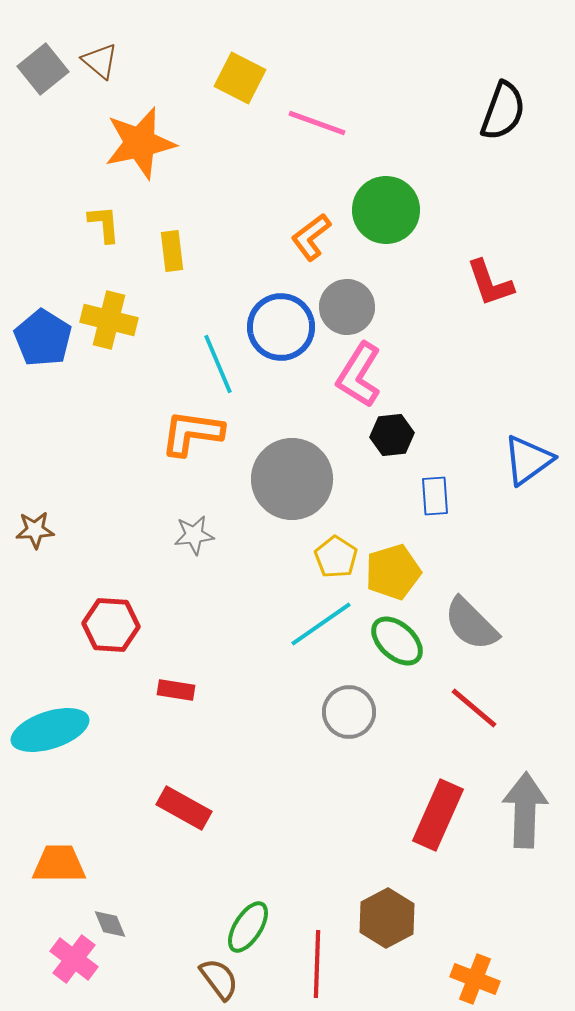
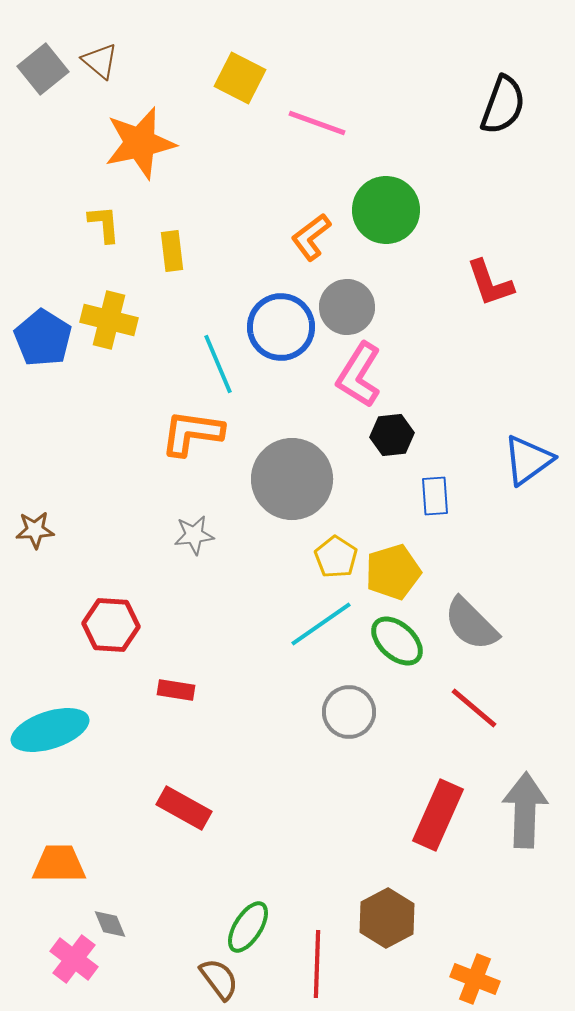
black semicircle at (503, 111): moved 6 px up
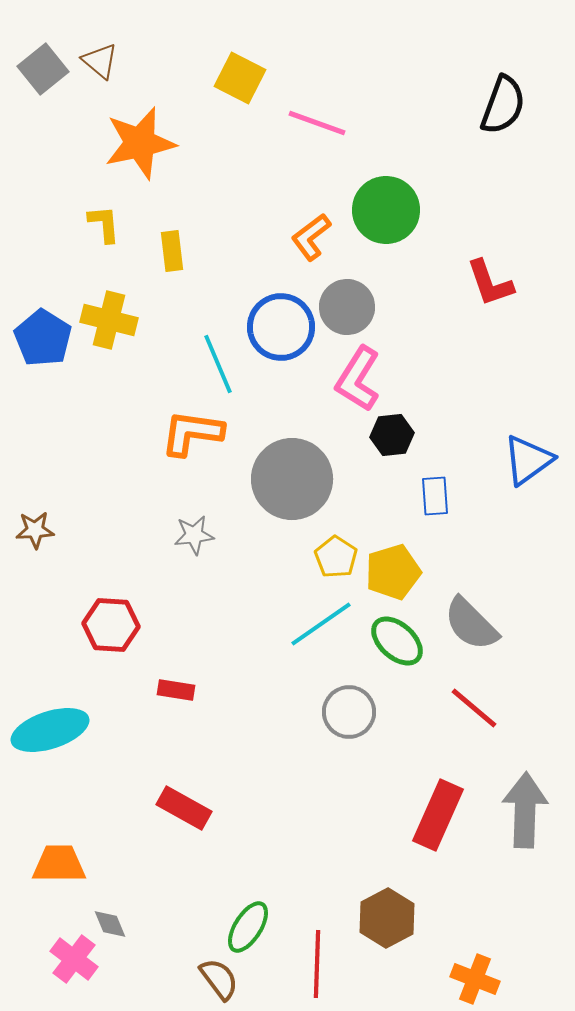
pink L-shape at (359, 375): moved 1 px left, 4 px down
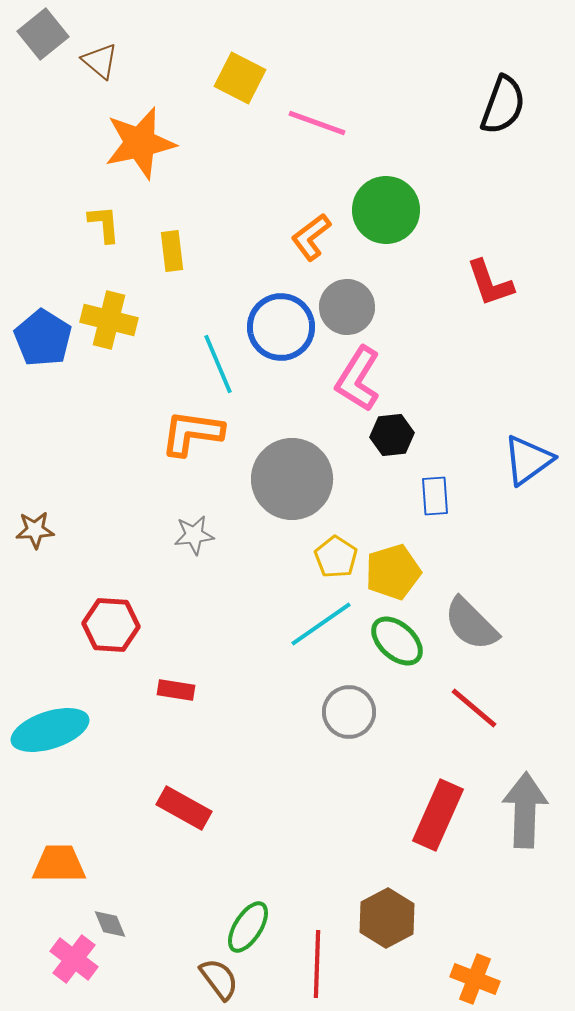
gray square at (43, 69): moved 35 px up
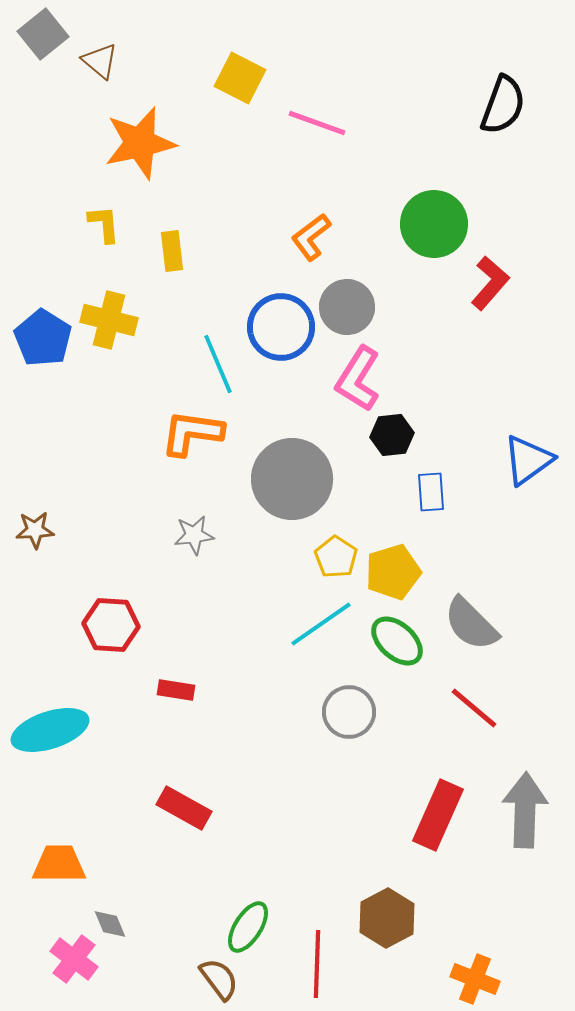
green circle at (386, 210): moved 48 px right, 14 px down
red L-shape at (490, 283): rotated 120 degrees counterclockwise
blue rectangle at (435, 496): moved 4 px left, 4 px up
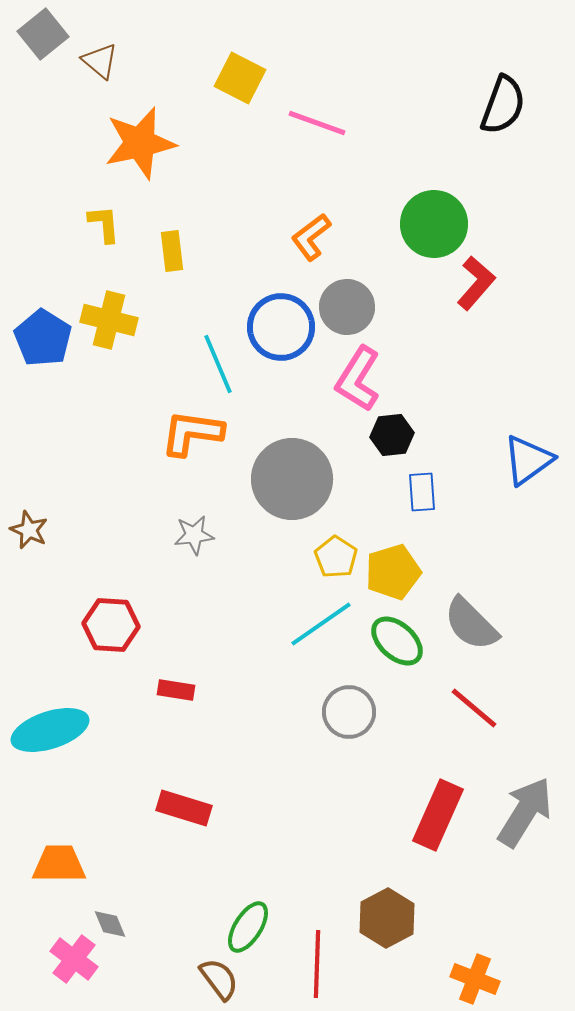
red L-shape at (490, 283): moved 14 px left
blue rectangle at (431, 492): moved 9 px left
brown star at (35, 530): moved 6 px left; rotated 27 degrees clockwise
red rectangle at (184, 808): rotated 12 degrees counterclockwise
gray arrow at (525, 810): moved 2 px down; rotated 30 degrees clockwise
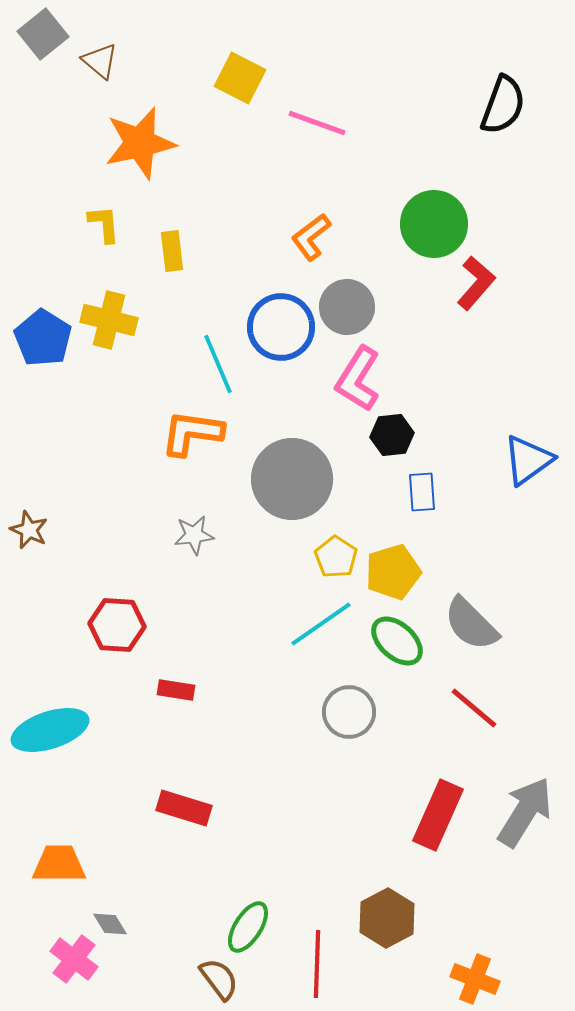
red hexagon at (111, 625): moved 6 px right
gray diamond at (110, 924): rotated 9 degrees counterclockwise
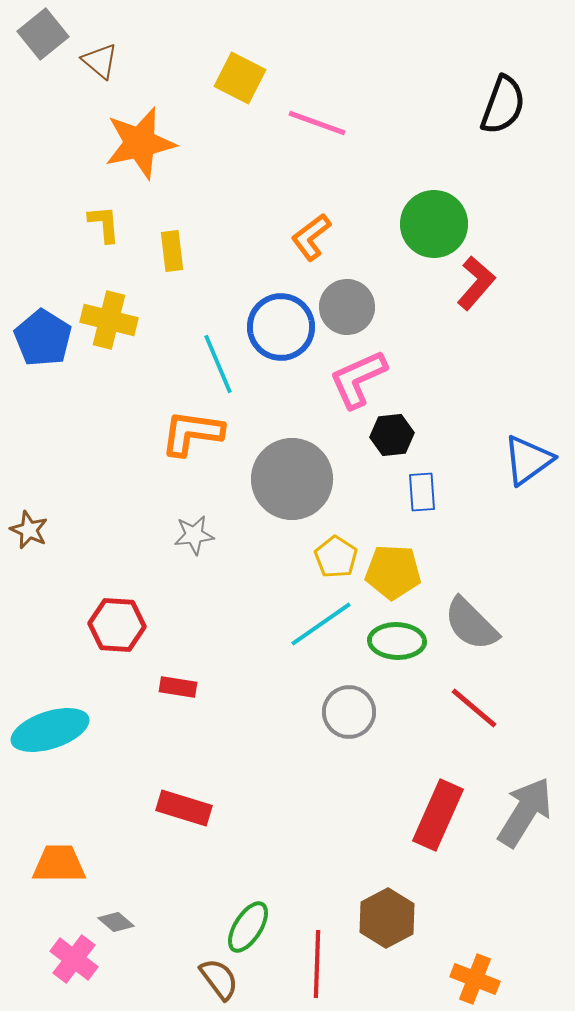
pink L-shape at (358, 379): rotated 34 degrees clockwise
yellow pentagon at (393, 572): rotated 20 degrees clockwise
green ellipse at (397, 641): rotated 40 degrees counterclockwise
red rectangle at (176, 690): moved 2 px right, 3 px up
gray diamond at (110, 924): moved 6 px right, 2 px up; rotated 18 degrees counterclockwise
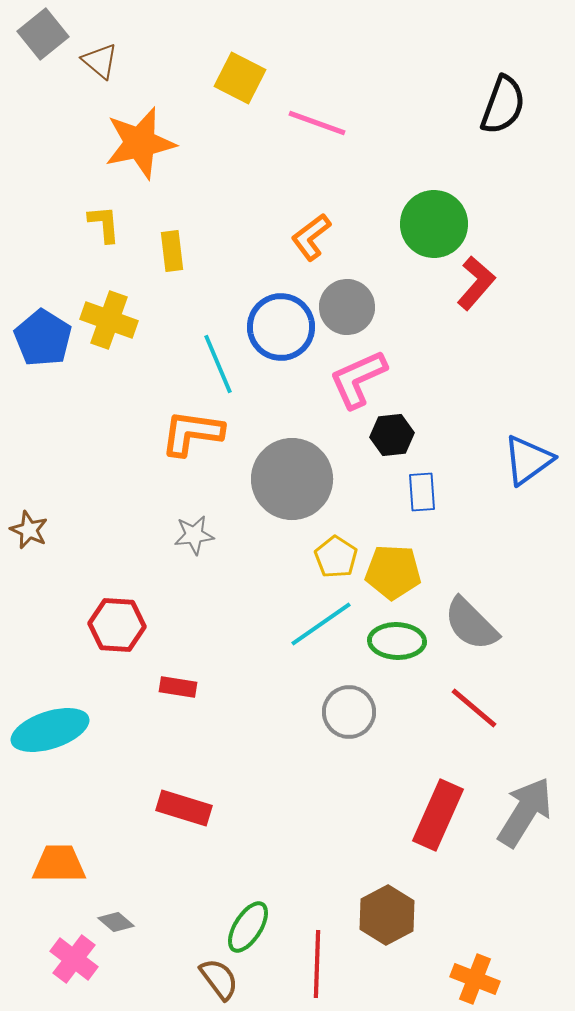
yellow cross at (109, 320): rotated 6 degrees clockwise
brown hexagon at (387, 918): moved 3 px up
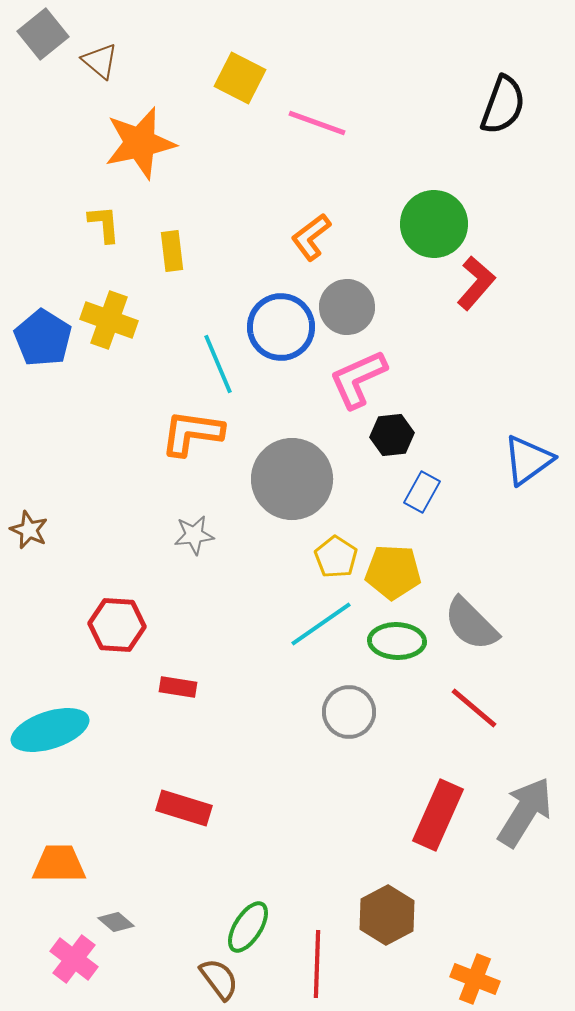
blue rectangle at (422, 492): rotated 33 degrees clockwise
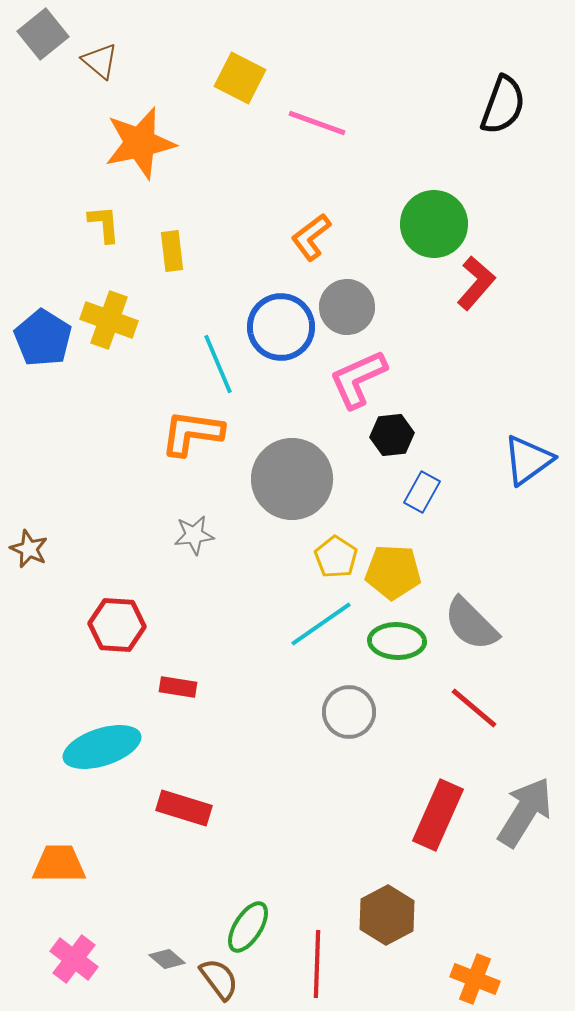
brown star at (29, 530): moved 19 px down
cyan ellipse at (50, 730): moved 52 px right, 17 px down
gray diamond at (116, 922): moved 51 px right, 37 px down
